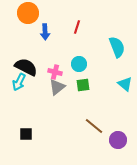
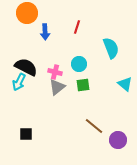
orange circle: moved 1 px left
cyan semicircle: moved 6 px left, 1 px down
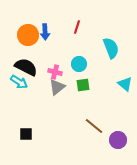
orange circle: moved 1 px right, 22 px down
cyan arrow: rotated 84 degrees counterclockwise
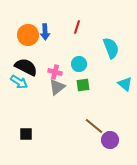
purple circle: moved 8 px left
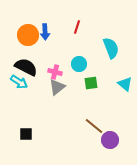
green square: moved 8 px right, 2 px up
